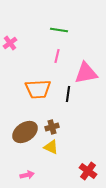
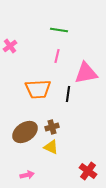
pink cross: moved 3 px down
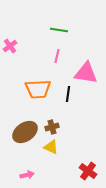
pink triangle: rotated 20 degrees clockwise
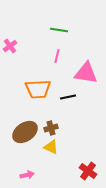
black line: moved 3 px down; rotated 70 degrees clockwise
brown cross: moved 1 px left, 1 px down
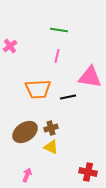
pink triangle: moved 4 px right, 4 px down
red cross: moved 1 px down; rotated 24 degrees counterclockwise
pink arrow: rotated 56 degrees counterclockwise
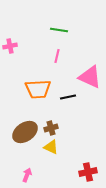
pink cross: rotated 24 degrees clockwise
pink triangle: rotated 15 degrees clockwise
red cross: rotated 24 degrees counterclockwise
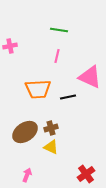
red cross: moved 2 px left, 2 px down; rotated 24 degrees counterclockwise
